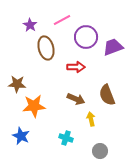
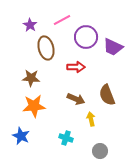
purple trapezoid: rotated 135 degrees counterclockwise
brown star: moved 14 px right, 6 px up
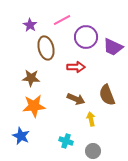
cyan cross: moved 3 px down
gray circle: moved 7 px left
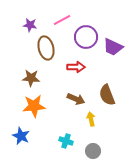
purple star: rotated 24 degrees counterclockwise
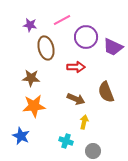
brown semicircle: moved 1 px left, 3 px up
yellow arrow: moved 7 px left, 3 px down; rotated 24 degrees clockwise
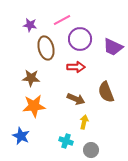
purple circle: moved 6 px left, 2 px down
gray circle: moved 2 px left, 1 px up
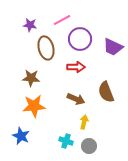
gray circle: moved 2 px left, 4 px up
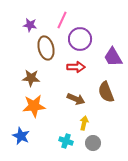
pink line: rotated 36 degrees counterclockwise
purple trapezoid: moved 10 px down; rotated 35 degrees clockwise
yellow arrow: moved 1 px down
gray circle: moved 4 px right, 3 px up
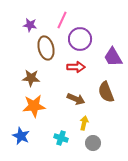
cyan cross: moved 5 px left, 3 px up
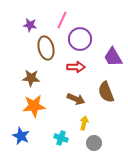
gray circle: moved 1 px right
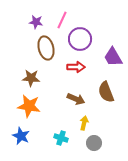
purple star: moved 6 px right, 3 px up
orange star: moved 5 px left; rotated 15 degrees clockwise
